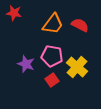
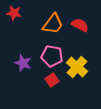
purple star: moved 3 px left, 1 px up
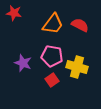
yellow cross: rotated 25 degrees counterclockwise
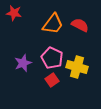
pink pentagon: moved 2 px down; rotated 15 degrees clockwise
purple star: rotated 30 degrees clockwise
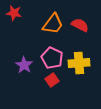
purple star: moved 1 px right, 2 px down; rotated 18 degrees counterclockwise
yellow cross: moved 2 px right, 4 px up; rotated 20 degrees counterclockwise
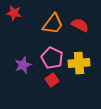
purple star: moved 1 px left; rotated 18 degrees clockwise
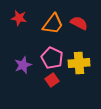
red star: moved 5 px right, 5 px down
red semicircle: moved 1 px left, 2 px up
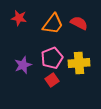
pink pentagon: rotated 25 degrees clockwise
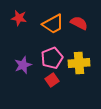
orange trapezoid: rotated 25 degrees clockwise
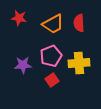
red semicircle: rotated 120 degrees counterclockwise
pink pentagon: moved 1 px left, 2 px up
purple star: rotated 18 degrees clockwise
